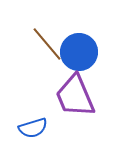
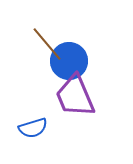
blue circle: moved 10 px left, 9 px down
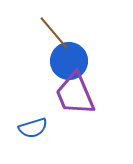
brown line: moved 7 px right, 11 px up
purple trapezoid: moved 2 px up
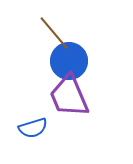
purple trapezoid: moved 6 px left, 2 px down
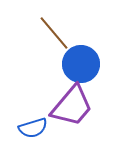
blue circle: moved 12 px right, 3 px down
purple trapezoid: moved 3 px right, 10 px down; rotated 117 degrees counterclockwise
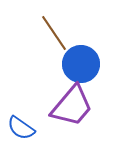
brown line: rotated 6 degrees clockwise
blue semicircle: moved 12 px left; rotated 52 degrees clockwise
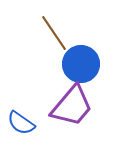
blue semicircle: moved 5 px up
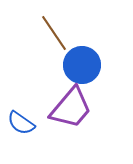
blue circle: moved 1 px right, 1 px down
purple trapezoid: moved 1 px left, 2 px down
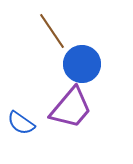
brown line: moved 2 px left, 2 px up
blue circle: moved 1 px up
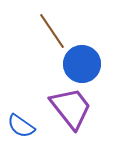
purple trapezoid: rotated 78 degrees counterclockwise
blue semicircle: moved 3 px down
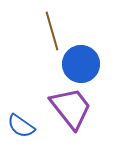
brown line: rotated 18 degrees clockwise
blue circle: moved 1 px left
